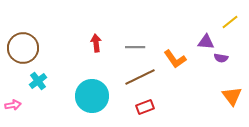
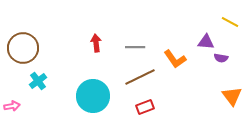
yellow line: rotated 66 degrees clockwise
cyan circle: moved 1 px right
pink arrow: moved 1 px left, 1 px down
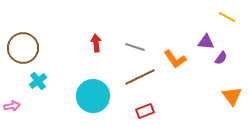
yellow line: moved 3 px left, 5 px up
gray line: rotated 18 degrees clockwise
purple semicircle: rotated 64 degrees counterclockwise
red rectangle: moved 4 px down
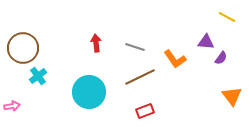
cyan cross: moved 5 px up
cyan circle: moved 4 px left, 4 px up
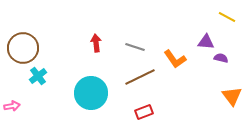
purple semicircle: rotated 112 degrees counterclockwise
cyan circle: moved 2 px right, 1 px down
red rectangle: moved 1 px left, 1 px down
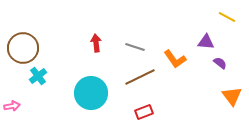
purple semicircle: moved 1 px left, 5 px down; rotated 24 degrees clockwise
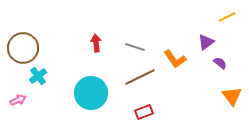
yellow line: rotated 54 degrees counterclockwise
purple triangle: rotated 42 degrees counterclockwise
pink arrow: moved 6 px right, 6 px up; rotated 14 degrees counterclockwise
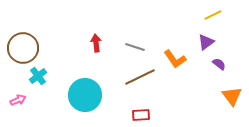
yellow line: moved 14 px left, 2 px up
purple semicircle: moved 1 px left, 1 px down
cyan circle: moved 6 px left, 2 px down
red rectangle: moved 3 px left, 3 px down; rotated 18 degrees clockwise
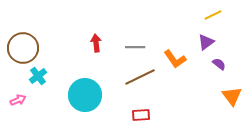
gray line: rotated 18 degrees counterclockwise
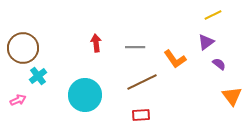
brown line: moved 2 px right, 5 px down
